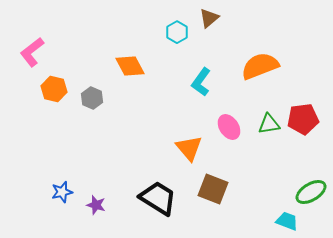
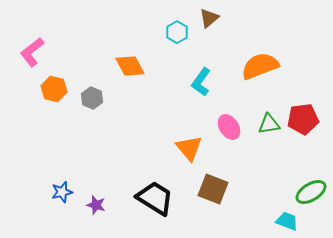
black trapezoid: moved 3 px left
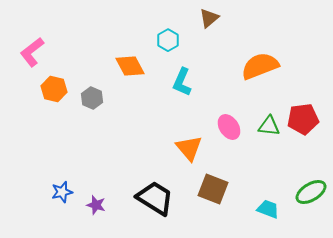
cyan hexagon: moved 9 px left, 8 px down
cyan L-shape: moved 19 px left; rotated 12 degrees counterclockwise
green triangle: moved 2 px down; rotated 15 degrees clockwise
cyan trapezoid: moved 19 px left, 12 px up
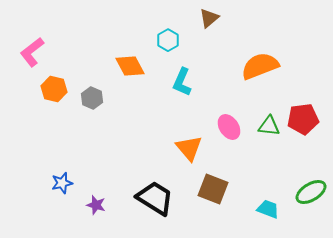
blue star: moved 9 px up
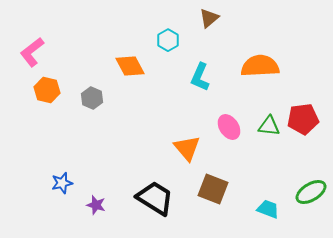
orange semicircle: rotated 18 degrees clockwise
cyan L-shape: moved 18 px right, 5 px up
orange hexagon: moved 7 px left, 1 px down
orange triangle: moved 2 px left
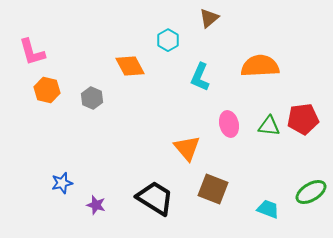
pink L-shape: rotated 68 degrees counterclockwise
pink ellipse: moved 3 px up; rotated 20 degrees clockwise
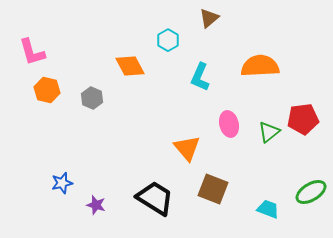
green triangle: moved 6 px down; rotated 45 degrees counterclockwise
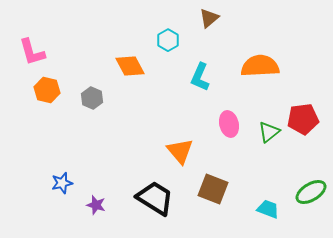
orange triangle: moved 7 px left, 3 px down
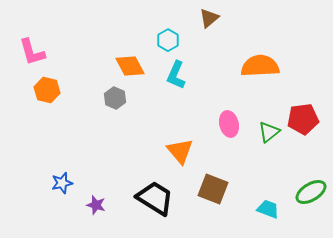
cyan L-shape: moved 24 px left, 2 px up
gray hexagon: moved 23 px right
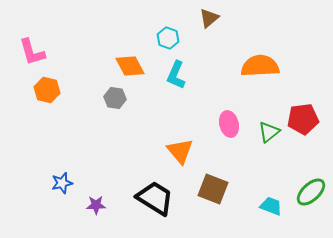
cyan hexagon: moved 2 px up; rotated 10 degrees counterclockwise
gray hexagon: rotated 15 degrees counterclockwise
green ellipse: rotated 12 degrees counterclockwise
purple star: rotated 18 degrees counterclockwise
cyan trapezoid: moved 3 px right, 3 px up
